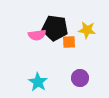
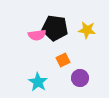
orange square: moved 6 px left, 18 px down; rotated 24 degrees counterclockwise
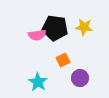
yellow star: moved 3 px left, 3 px up
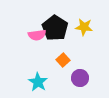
black pentagon: rotated 25 degrees clockwise
orange square: rotated 16 degrees counterclockwise
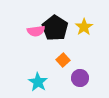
yellow star: rotated 30 degrees clockwise
pink semicircle: moved 1 px left, 4 px up
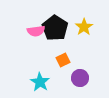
orange square: rotated 16 degrees clockwise
cyan star: moved 2 px right
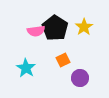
cyan star: moved 14 px left, 14 px up
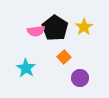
orange square: moved 1 px right, 3 px up; rotated 16 degrees counterclockwise
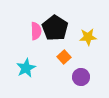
yellow star: moved 4 px right, 10 px down; rotated 30 degrees clockwise
pink semicircle: rotated 84 degrees counterclockwise
cyan star: rotated 12 degrees clockwise
purple circle: moved 1 px right, 1 px up
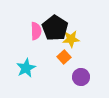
yellow star: moved 17 px left, 2 px down
